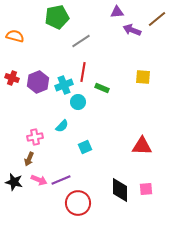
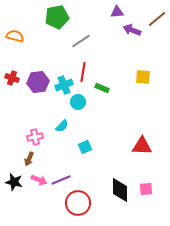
purple hexagon: rotated 15 degrees clockwise
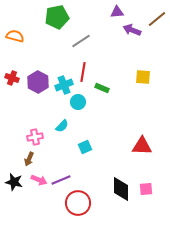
purple hexagon: rotated 25 degrees counterclockwise
black diamond: moved 1 px right, 1 px up
